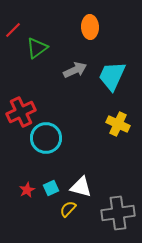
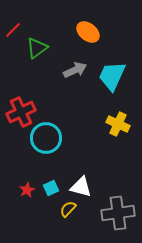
orange ellipse: moved 2 px left, 5 px down; rotated 50 degrees counterclockwise
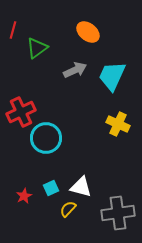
red line: rotated 30 degrees counterclockwise
red star: moved 3 px left, 6 px down
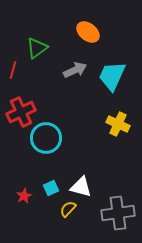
red line: moved 40 px down
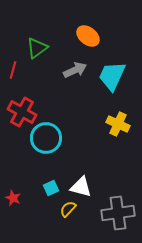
orange ellipse: moved 4 px down
red cross: moved 1 px right; rotated 36 degrees counterclockwise
red star: moved 11 px left, 2 px down; rotated 21 degrees counterclockwise
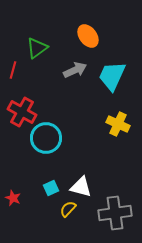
orange ellipse: rotated 15 degrees clockwise
gray cross: moved 3 px left
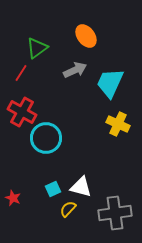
orange ellipse: moved 2 px left
red line: moved 8 px right, 3 px down; rotated 18 degrees clockwise
cyan trapezoid: moved 2 px left, 7 px down
cyan square: moved 2 px right, 1 px down
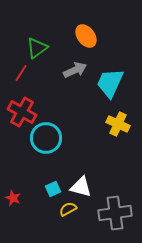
yellow semicircle: rotated 18 degrees clockwise
